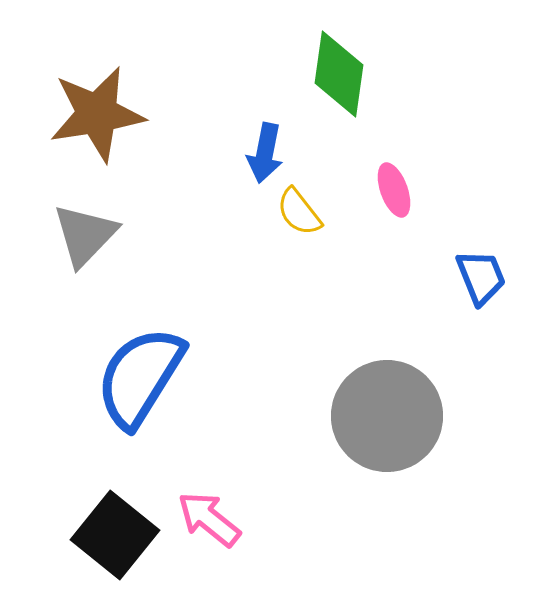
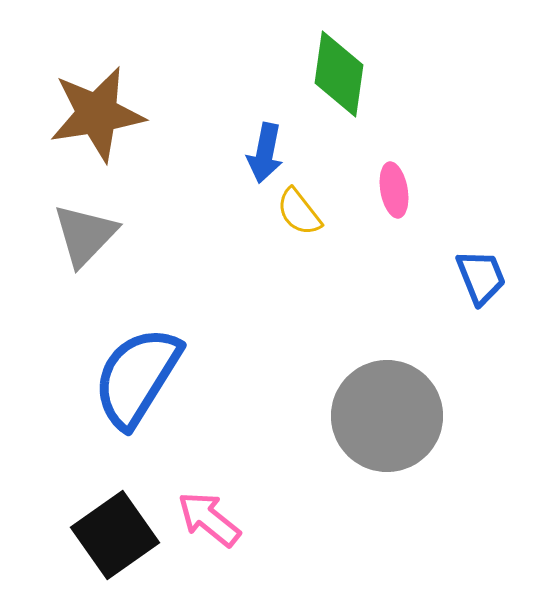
pink ellipse: rotated 10 degrees clockwise
blue semicircle: moved 3 px left
black square: rotated 16 degrees clockwise
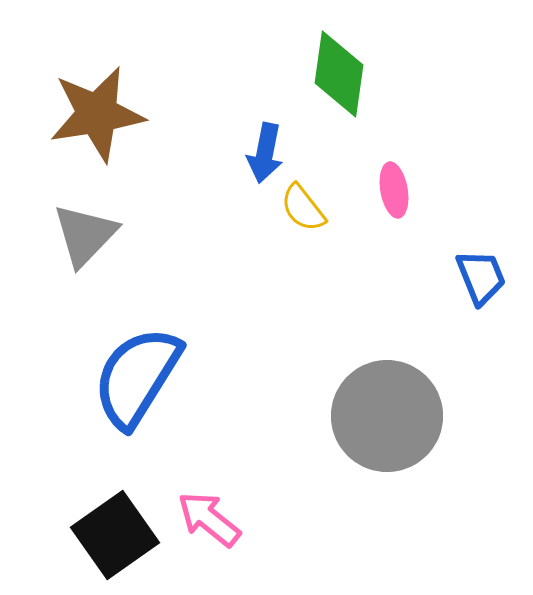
yellow semicircle: moved 4 px right, 4 px up
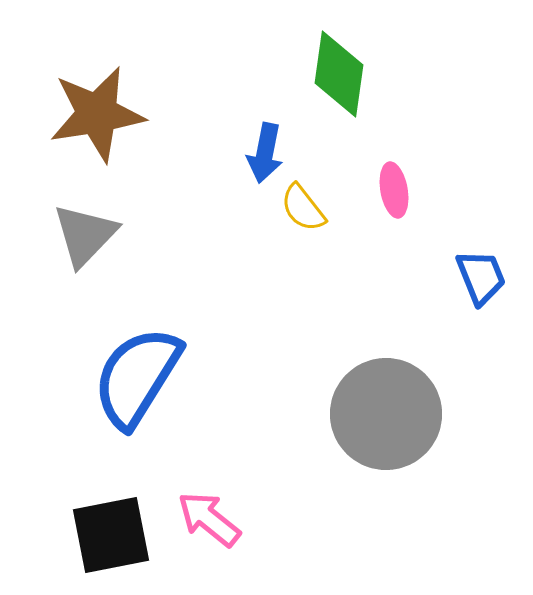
gray circle: moved 1 px left, 2 px up
black square: moved 4 px left; rotated 24 degrees clockwise
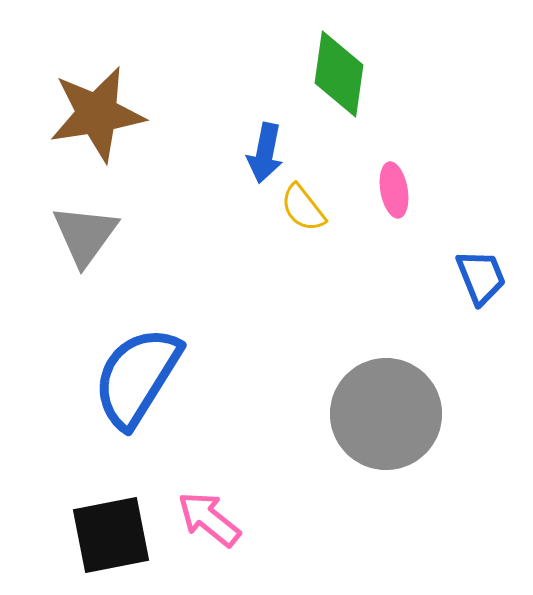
gray triangle: rotated 8 degrees counterclockwise
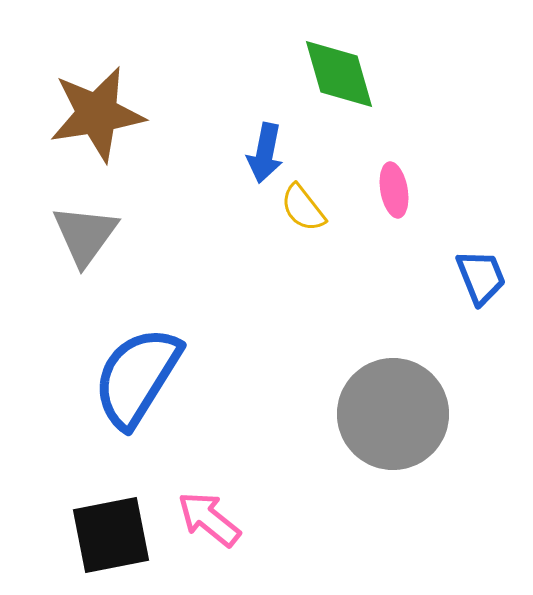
green diamond: rotated 24 degrees counterclockwise
gray circle: moved 7 px right
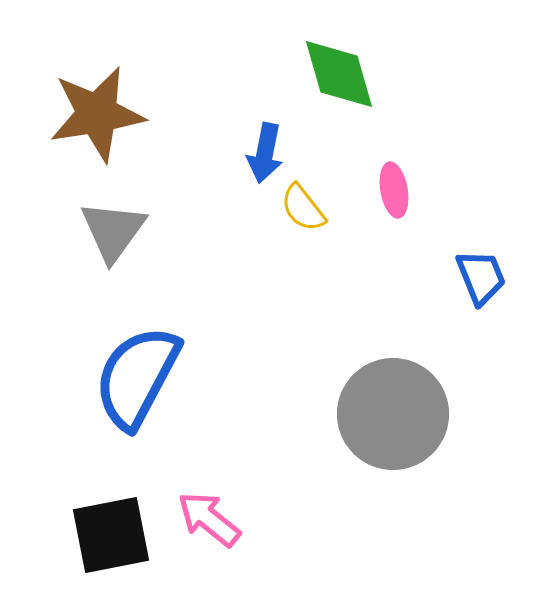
gray triangle: moved 28 px right, 4 px up
blue semicircle: rotated 4 degrees counterclockwise
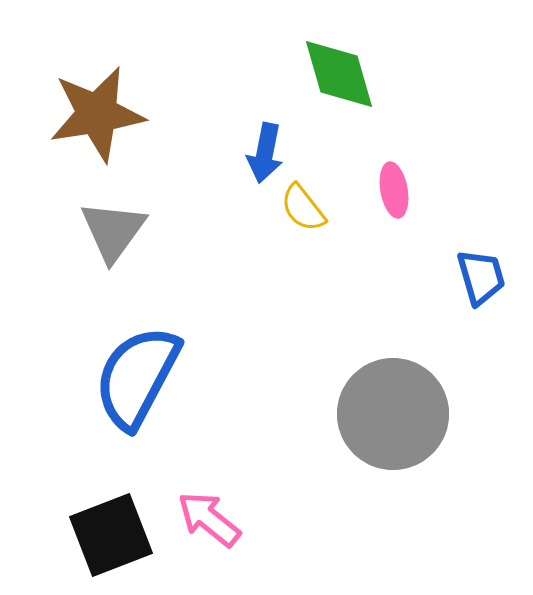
blue trapezoid: rotated 6 degrees clockwise
black square: rotated 10 degrees counterclockwise
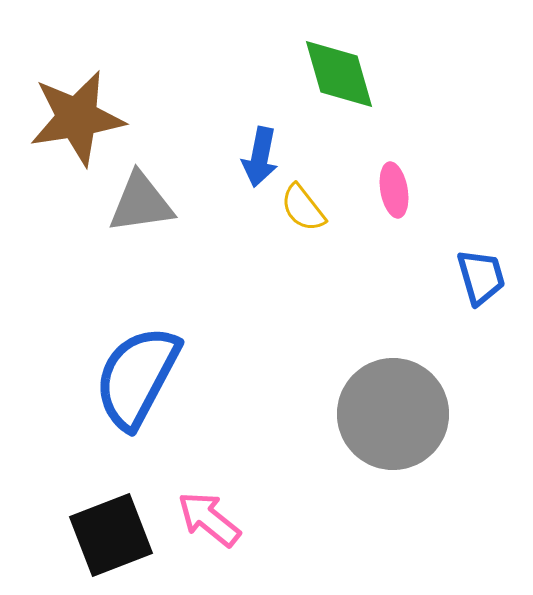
brown star: moved 20 px left, 4 px down
blue arrow: moved 5 px left, 4 px down
gray triangle: moved 28 px right, 28 px up; rotated 46 degrees clockwise
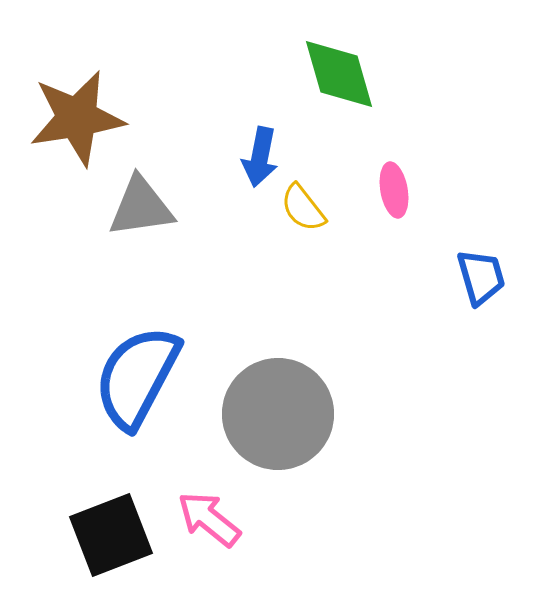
gray triangle: moved 4 px down
gray circle: moved 115 px left
